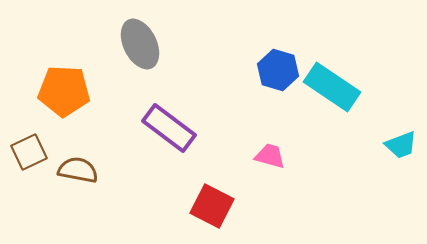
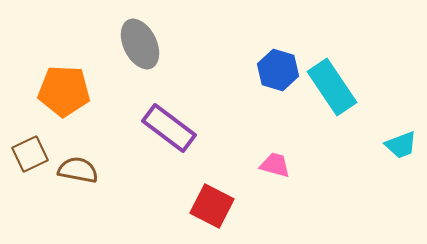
cyan rectangle: rotated 22 degrees clockwise
brown square: moved 1 px right, 2 px down
pink trapezoid: moved 5 px right, 9 px down
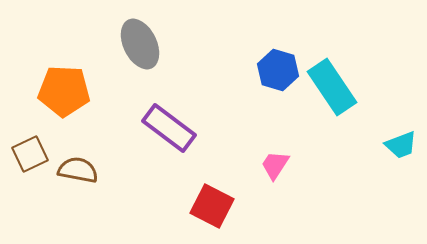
pink trapezoid: rotated 72 degrees counterclockwise
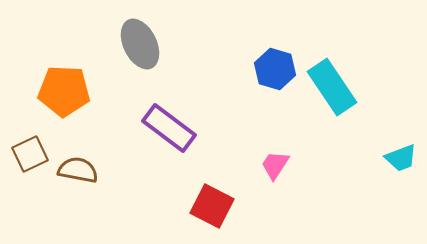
blue hexagon: moved 3 px left, 1 px up
cyan trapezoid: moved 13 px down
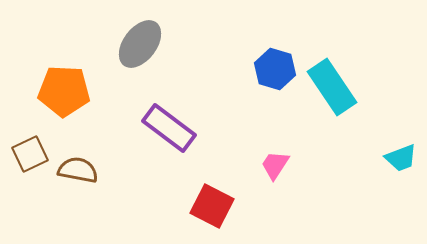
gray ellipse: rotated 63 degrees clockwise
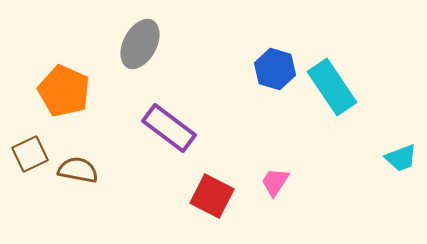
gray ellipse: rotated 9 degrees counterclockwise
orange pentagon: rotated 21 degrees clockwise
pink trapezoid: moved 17 px down
red square: moved 10 px up
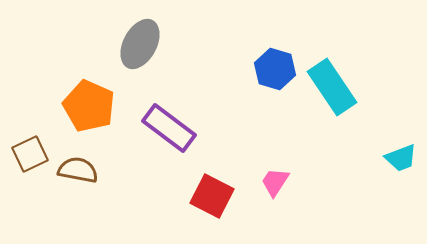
orange pentagon: moved 25 px right, 15 px down
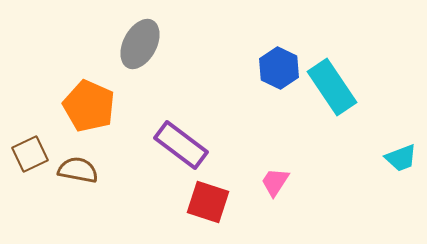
blue hexagon: moved 4 px right, 1 px up; rotated 9 degrees clockwise
purple rectangle: moved 12 px right, 17 px down
red square: moved 4 px left, 6 px down; rotated 9 degrees counterclockwise
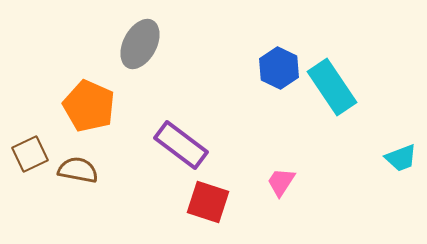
pink trapezoid: moved 6 px right
